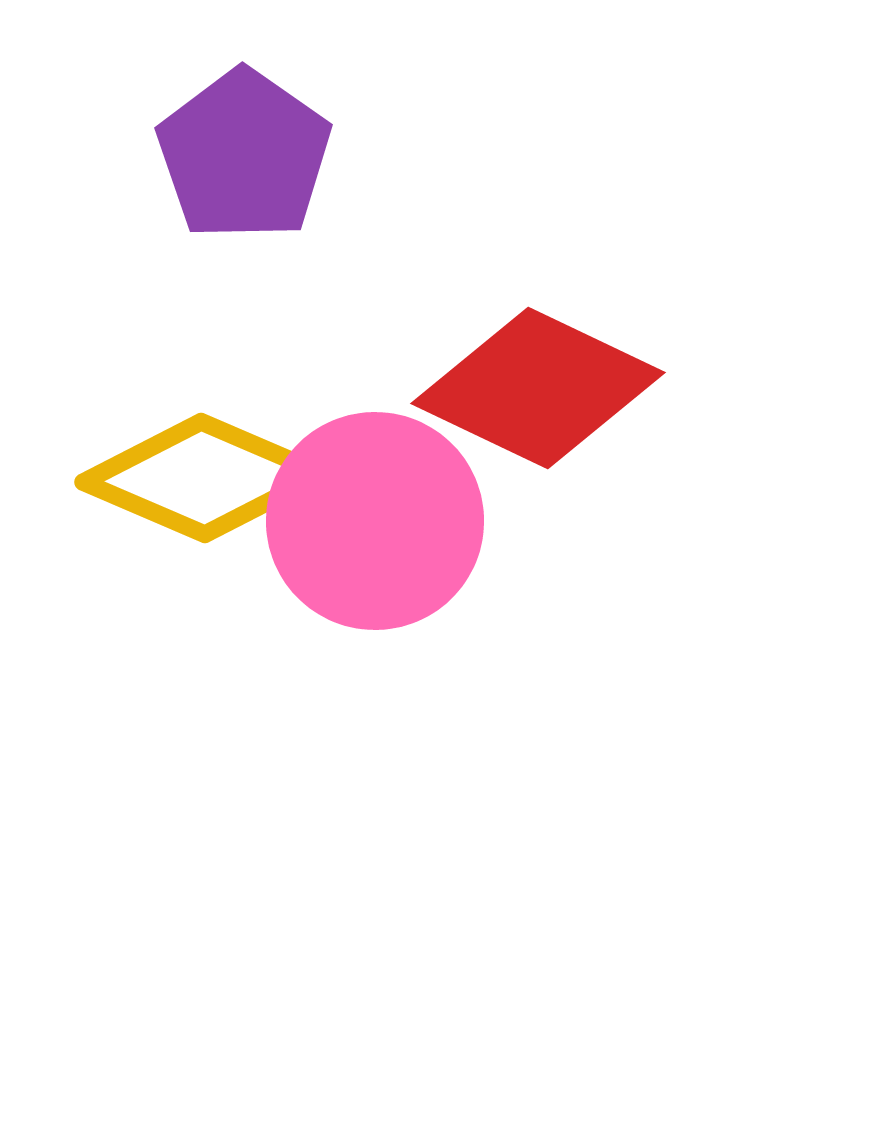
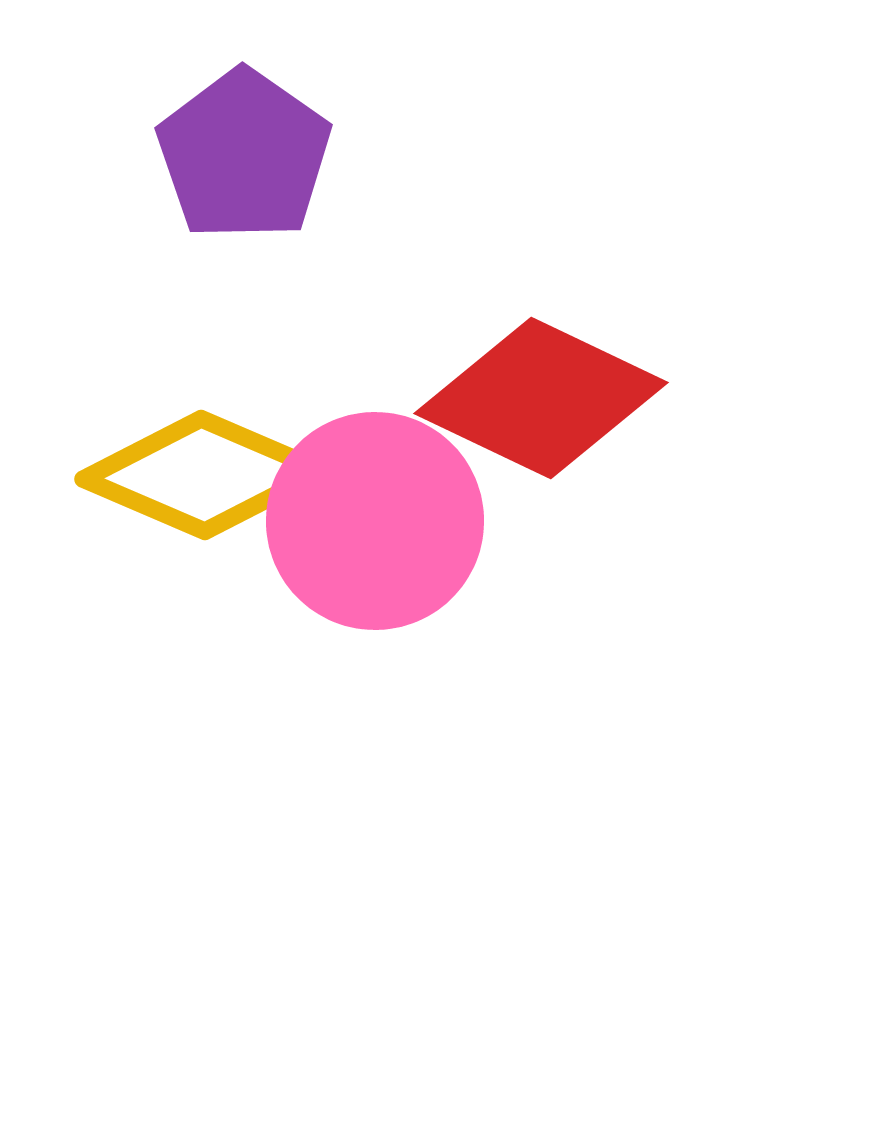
red diamond: moved 3 px right, 10 px down
yellow diamond: moved 3 px up
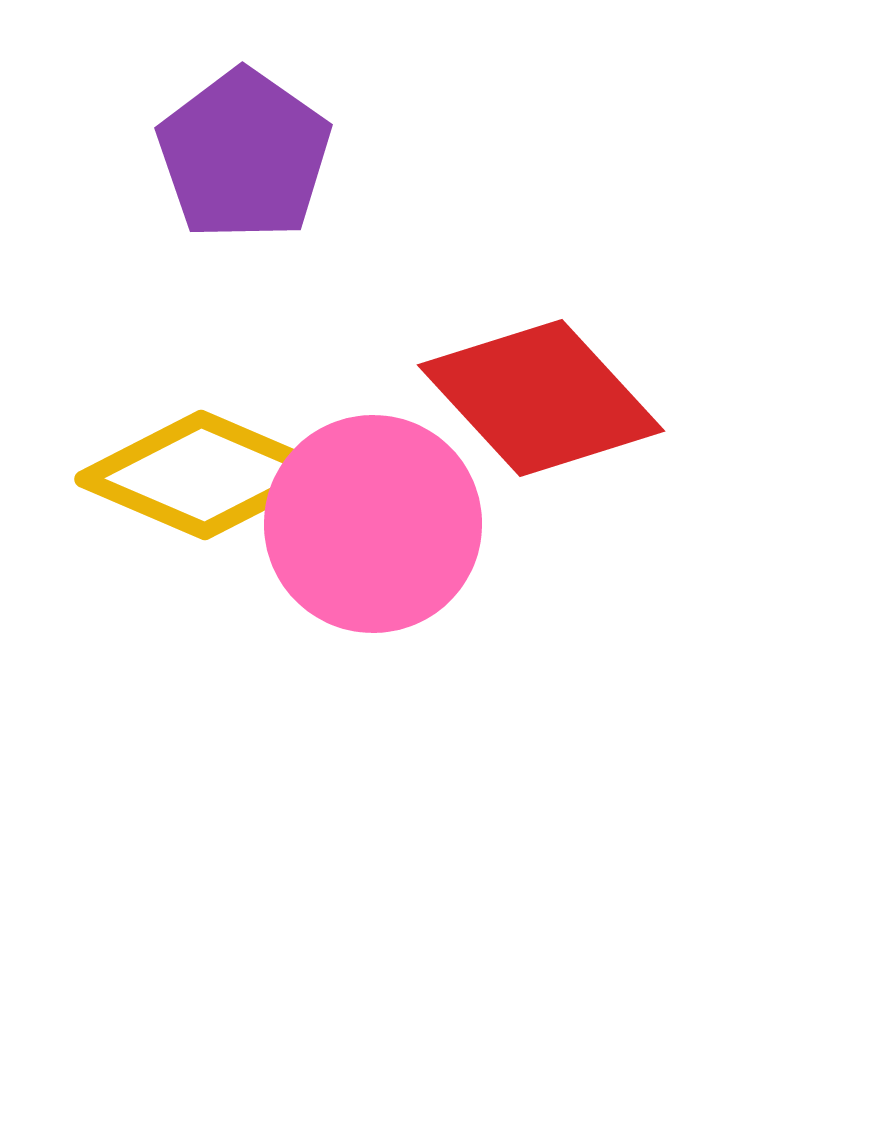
red diamond: rotated 22 degrees clockwise
pink circle: moved 2 px left, 3 px down
